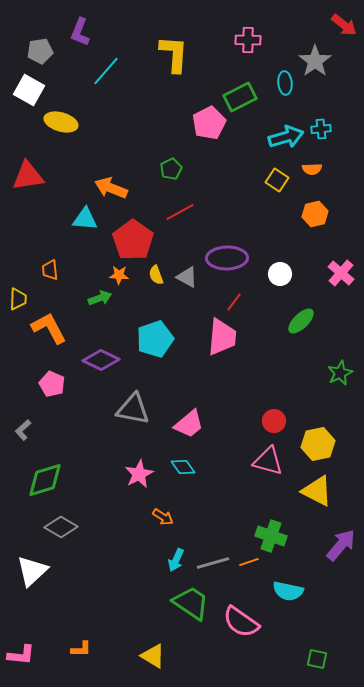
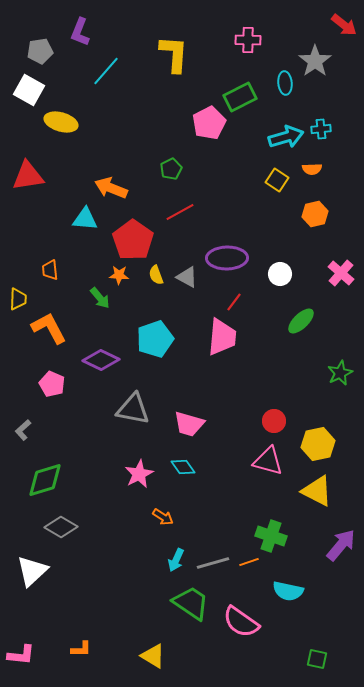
green arrow at (100, 298): rotated 70 degrees clockwise
pink trapezoid at (189, 424): rotated 56 degrees clockwise
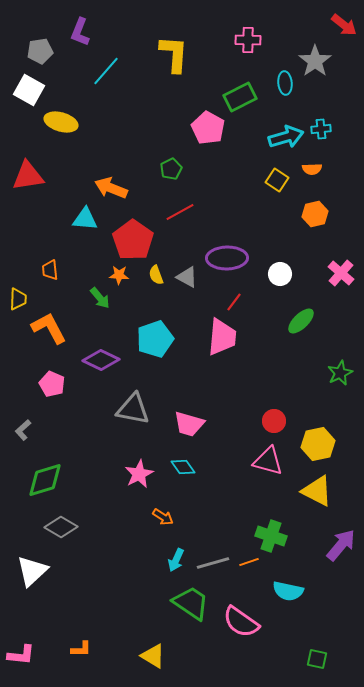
pink pentagon at (209, 123): moved 1 px left, 5 px down; rotated 16 degrees counterclockwise
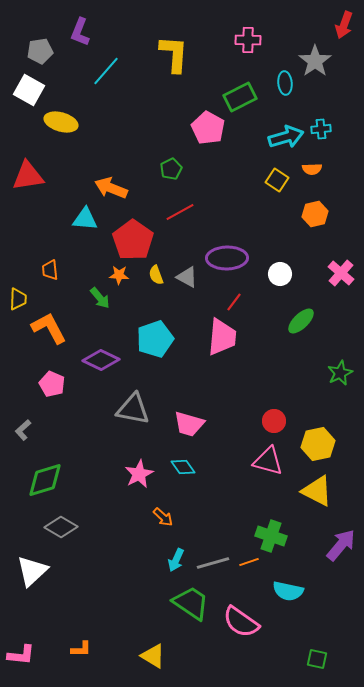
red arrow at (344, 25): rotated 72 degrees clockwise
orange arrow at (163, 517): rotated 10 degrees clockwise
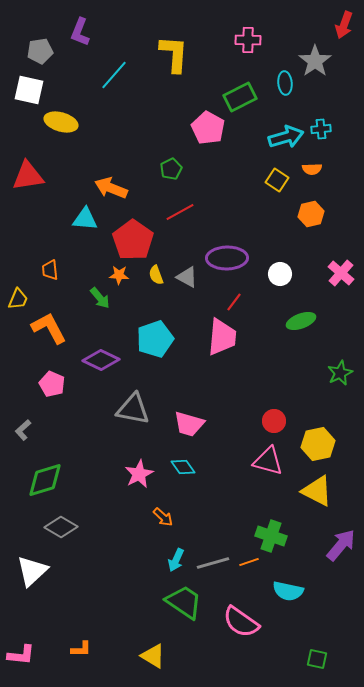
cyan line at (106, 71): moved 8 px right, 4 px down
white square at (29, 90): rotated 16 degrees counterclockwise
orange hexagon at (315, 214): moved 4 px left
yellow trapezoid at (18, 299): rotated 20 degrees clockwise
green ellipse at (301, 321): rotated 24 degrees clockwise
green trapezoid at (191, 603): moved 7 px left, 1 px up
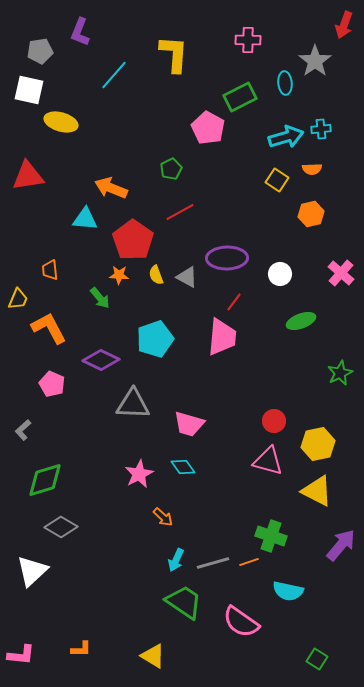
gray triangle at (133, 409): moved 5 px up; rotated 9 degrees counterclockwise
green square at (317, 659): rotated 20 degrees clockwise
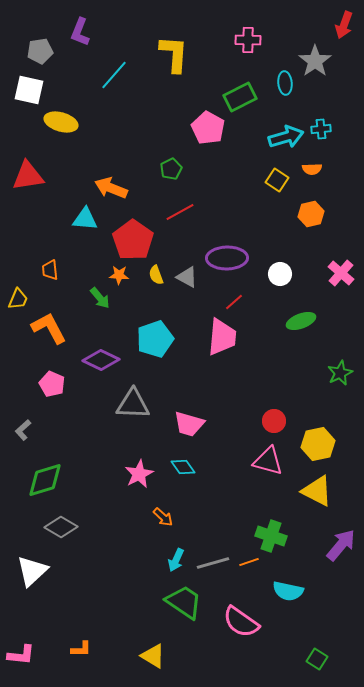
red line at (234, 302): rotated 12 degrees clockwise
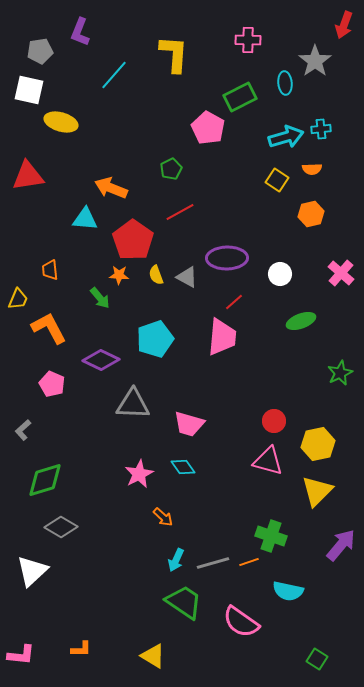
yellow triangle at (317, 491): rotated 48 degrees clockwise
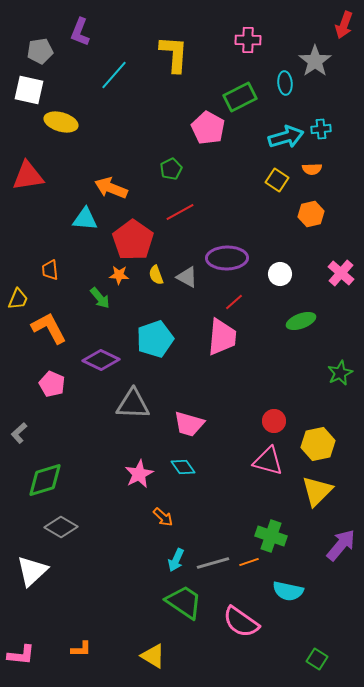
gray L-shape at (23, 430): moved 4 px left, 3 px down
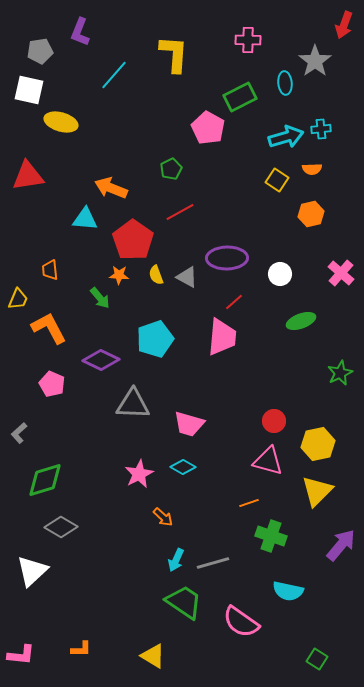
cyan diamond at (183, 467): rotated 25 degrees counterclockwise
orange line at (249, 562): moved 59 px up
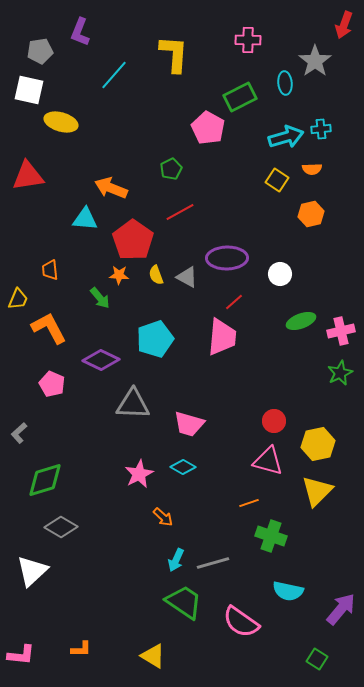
pink cross at (341, 273): moved 58 px down; rotated 36 degrees clockwise
purple arrow at (341, 545): moved 64 px down
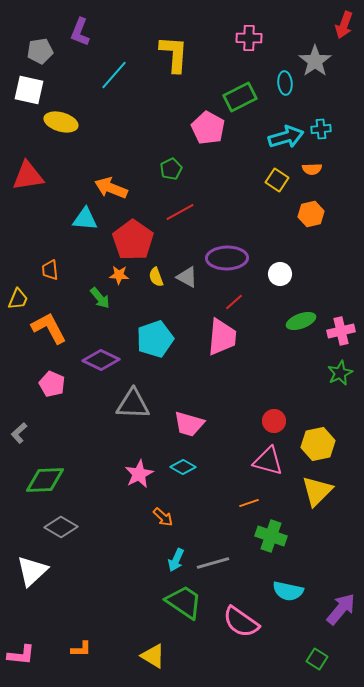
pink cross at (248, 40): moved 1 px right, 2 px up
yellow semicircle at (156, 275): moved 2 px down
green diamond at (45, 480): rotated 15 degrees clockwise
